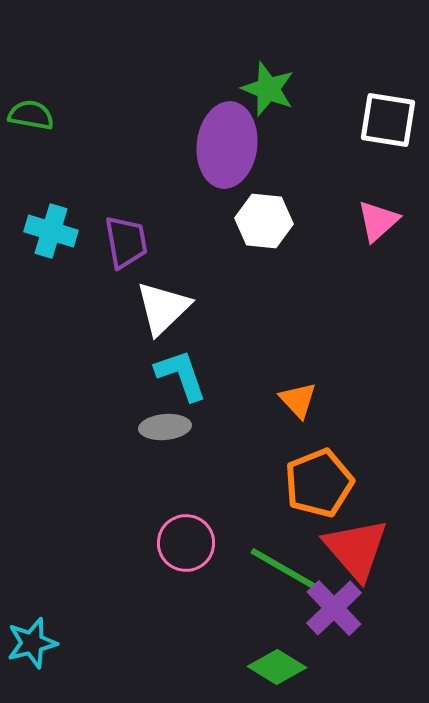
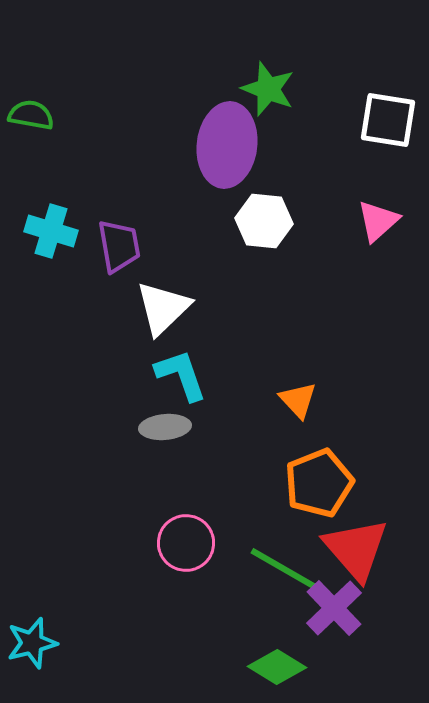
purple trapezoid: moved 7 px left, 4 px down
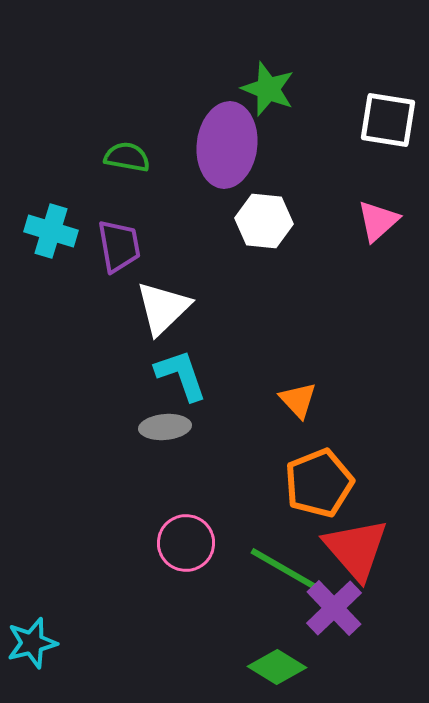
green semicircle: moved 96 px right, 42 px down
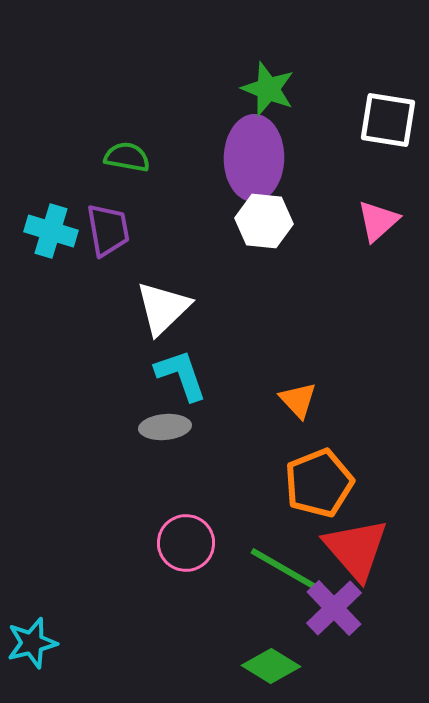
purple ellipse: moved 27 px right, 13 px down; rotated 6 degrees counterclockwise
purple trapezoid: moved 11 px left, 16 px up
green diamond: moved 6 px left, 1 px up
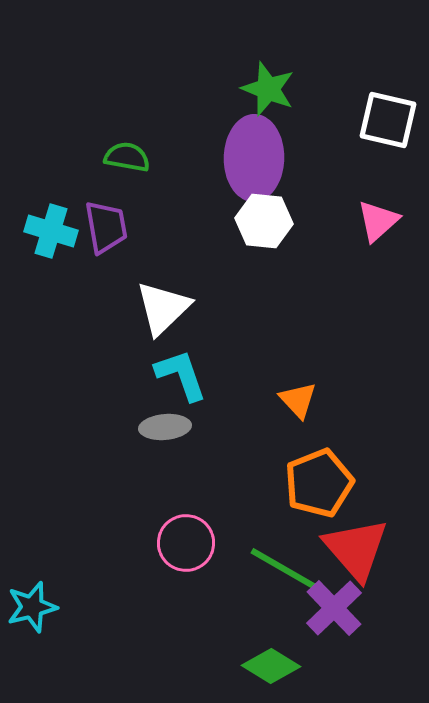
white square: rotated 4 degrees clockwise
purple trapezoid: moved 2 px left, 3 px up
cyan star: moved 36 px up
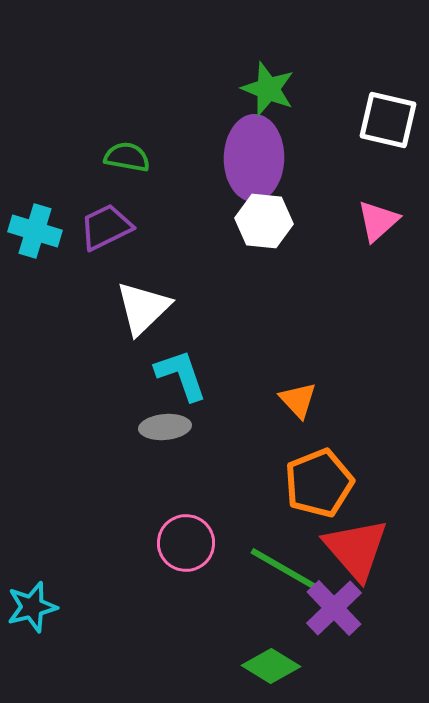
purple trapezoid: rotated 106 degrees counterclockwise
cyan cross: moved 16 px left
white triangle: moved 20 px left
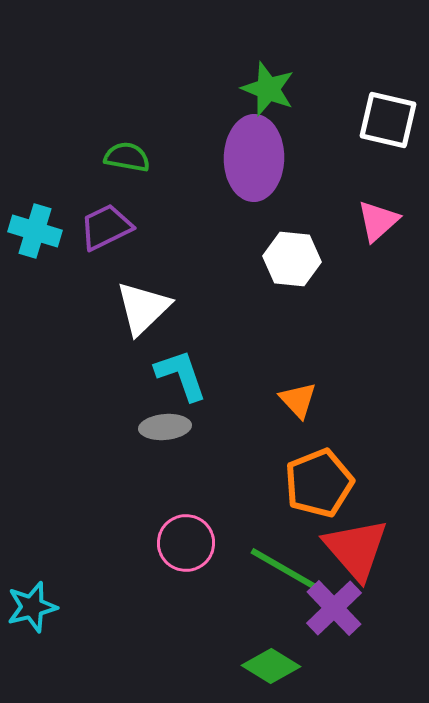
white hexagon: moved 28 px right, 38 px down
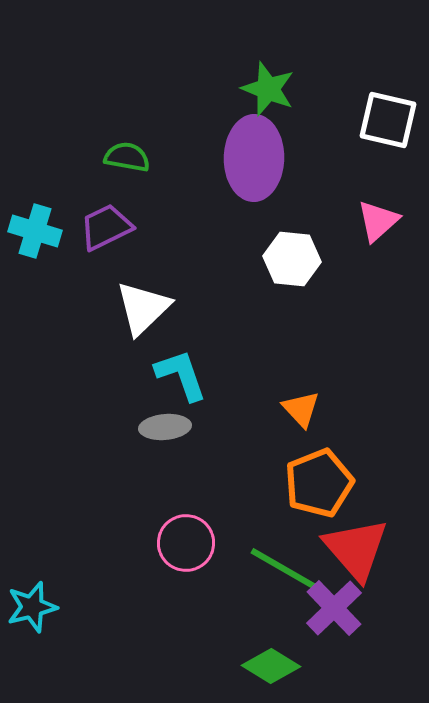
orange triangle: moved 3 px right, 9 px down
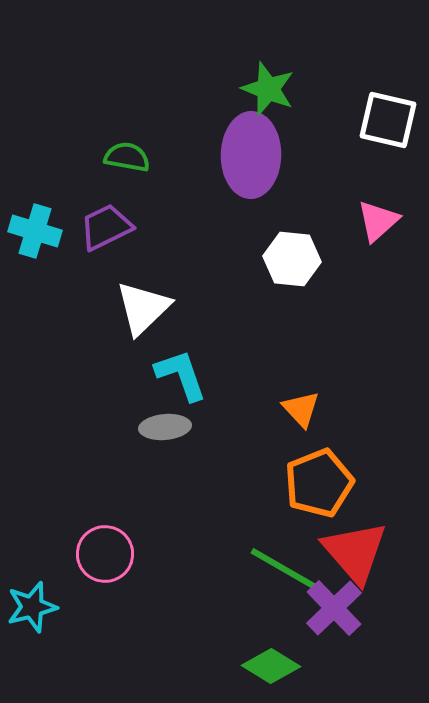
purple ellipse: moved 3 px left, 3 px up
pink circle: moved 81 px left, 11 px down
red triangle: moved 1 px left, 3 px down
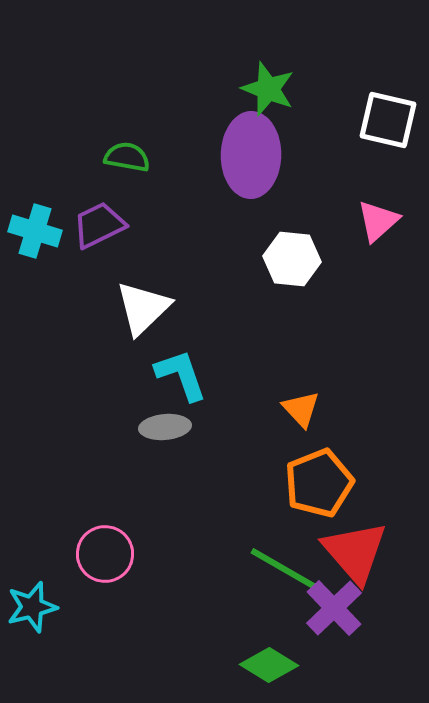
purple trapezoid: moved 7 px left, 2 px up
green diamond: moved 2 px left, 1 px up
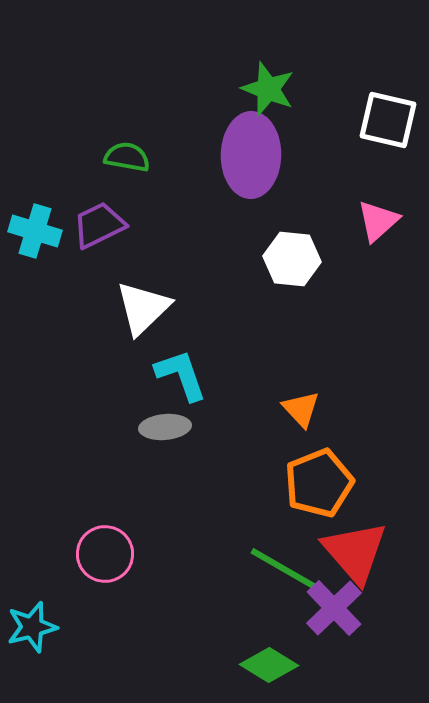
cyan star: moved 20 px down
